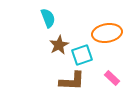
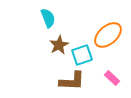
orange ellipse: moved 1 px right, 2 px down; rotated 32 degrees counterclockwise
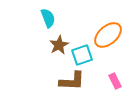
pink rectangle: moved 3 px right, 3 px down; rotated 21 degrees clockwise
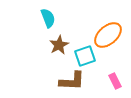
cyan square: moved 3 px right, 1 px down
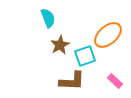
brown star: moved 1 px right
pink rectangle: rotated 21 degrees counterclockwise
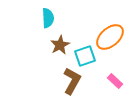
cyan semicircle: rotated 18 degrees clockwise
orange ellipse: moved 2 px right, 2 px down
brown L-shape: rotated 64 degrees counterclockwise
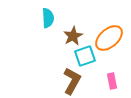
orange ellipse: moved 1 px left, 1 px down
brown star: moved 13 px right, 9 px up
pink rectangle: moved 3 px left; rotated 35 degrees clockwise
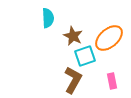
brown star: rotated 18 degrees counterclockwise
brown L-shape: moved 1 px right, 1 px up
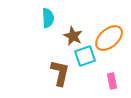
brown L-shape: moved 13 px left, 7 px up; rotated 16 degrees counterclockwise
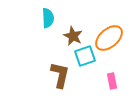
brown L-shape: moved 2 px down
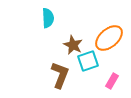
brown star: moved 9 px down
cyan square: moved 3 px right, 5 px down
brown L-shape: rotated 8 degrees clockwise
pink rectangle: rotated 42 degrees clockwise
